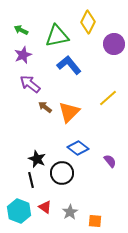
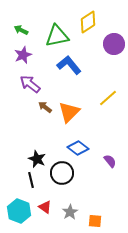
yellow diamond: rotated 30 degrees clockwise
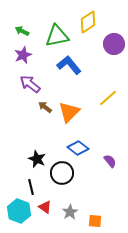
green arrow: moved 1 px right, 1 px down
black line: moved 7 px down
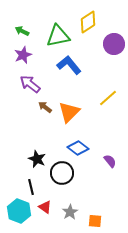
green triangle: moved 1 px right
